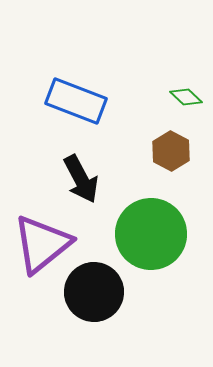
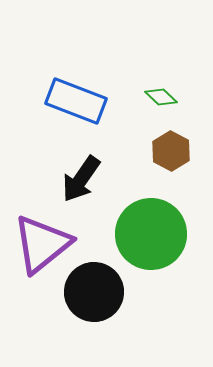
green diamond: moved 25 px left
black arrow: rotated 63 degrees clockwise
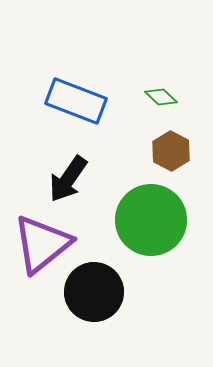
black arrow: moved 13 px left
green circle: moved 14 px up
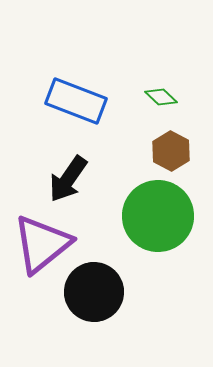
green circle: moved 7 px right, 4 px up
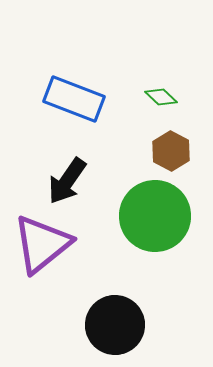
blue rectangle: moved 2 px left, 2 px up
black arrow: moved 1 px left, 2 px down
green circle: moved 3 px left
black circle: moved 21 px right, 33 px down
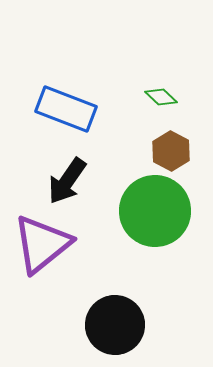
blue rectangle: moved 8 px left, 10 px down
green circle: moved 5 px up
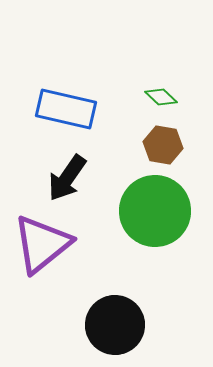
blue rectangle: rotated 8 degrees counterclockwise
brown hexagon: moved 8 px left, 6 px up; rotated 18 degrees counterclockwise
black arrow: moved 3 px up
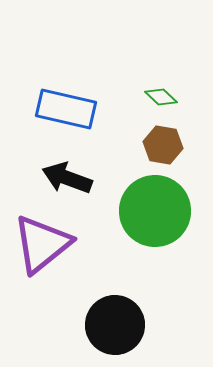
black arrow: rotated 75 degrees clockwise
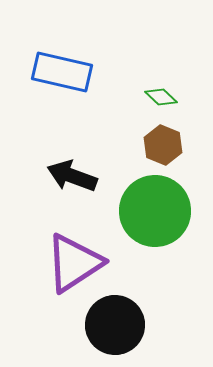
blue rectangle: moved 4 px left, 37 px up
brown hexagon: rotated 12 degrees clockwise
black arrow: moved 5 px right, 2 px up
purple triangle: moved 32 px right, 19 px down; rotated 6 degrees clockwise
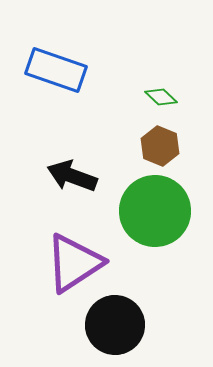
blue rectangle: moved 6 px left, 2 px up; rotated 6 degrees clockwise
brown hexagon: moved 3 px left, 1 px down
